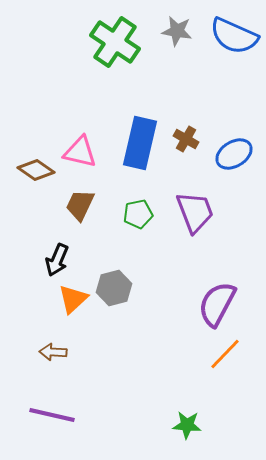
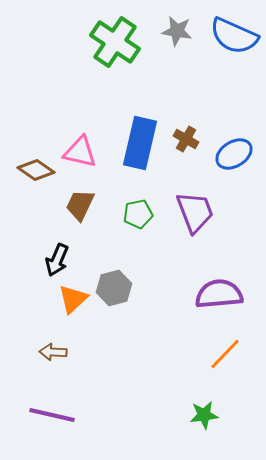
purple semicircle: moved 2 px right, 10 px up; rotated 57 degrees clockwise
green star: moved 17 px right, 10 px up; rotated 12 degrees counterclockwise
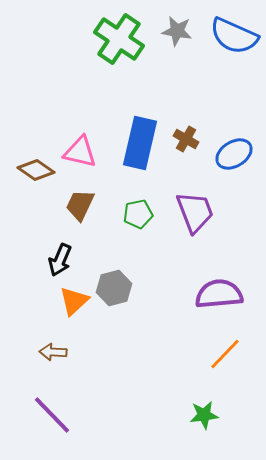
green cross: moved 4 px right, 3 px up
black arrow: moved 3 px right
orange triangle: moved 1 px right, 2 px down
purple line: rotated 33 degrees clockwise
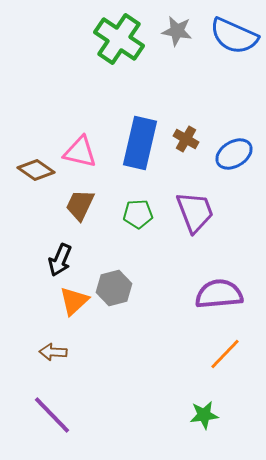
green pentagon: rotated 8 degrees clockwise
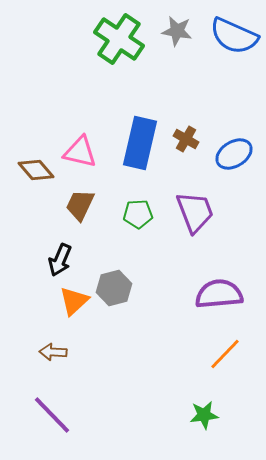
brown diamond: rotated 15 degrees clockwise
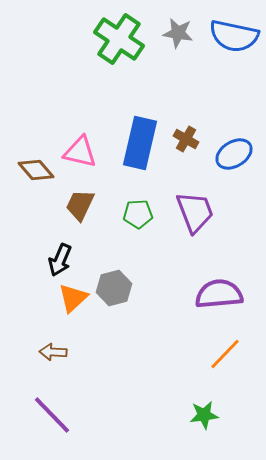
gray star: moved 1 px right, 2 px down
blue semicircle: rotated 12 degrees counterclockwise
orange triangle: moved 1 px left, 3 px up
